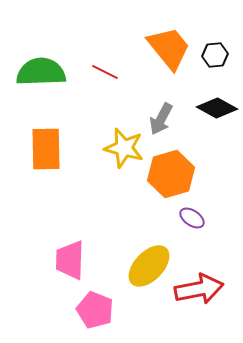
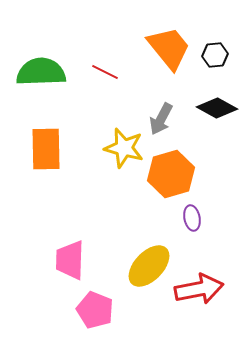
purple ellipse: rotated 45 degrees clockwise
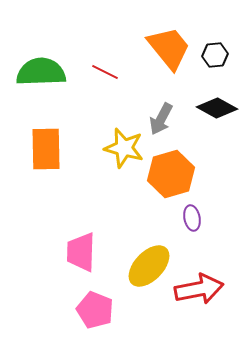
pink trapezoid: moved 11 px right, 8 px up
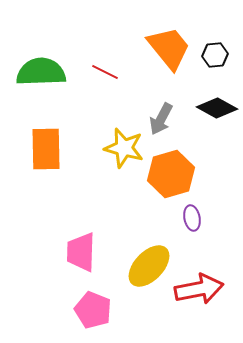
pink pentagon: moved 2 px left
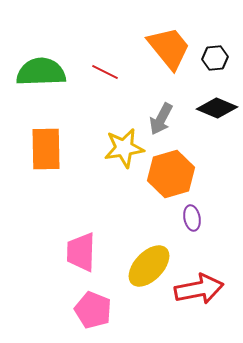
black hexagon: moved 3 px down
black diamond: rotated 6 degrees counterclockwise
yellow star: rotated 24 degrees counterclockwise
